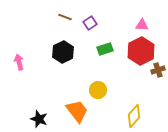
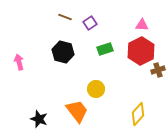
black hexagon: rotated 20 degrees counterclockwise
yellow circle: moved 2 px left, 1 px up
yellow diamond: moved 4 px right, 2 px up
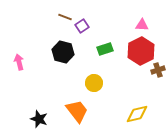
purple square: moved 8 px left, 3 px down
yellow circle: moved 2 px left, 6 px up
yellow diamond: moved 1 px left; rotated 35 degrees clockwise
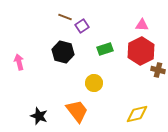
brown cross: rotated 32 degrees clockwise
black star: moved 3 px up
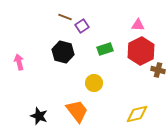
pink triangle: moved 4 px left
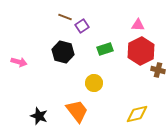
pink arrow: rotated 119 degrees clockwise
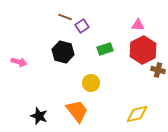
red hexagon: moved 2 px right, 1 px up
yellow circle: moved 3 px left
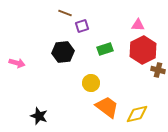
brown line: moved 4 px up
purple square: rotated 16 degrees clockwise
black hexagon: rotated 20 degrees counterclockwise
pink arrow: moved 2 px left, 1 px down
orange trapezoid: moved 30 px right, 4 px up; rotated 15 degrees counterclockwise
